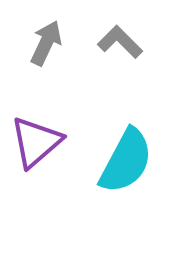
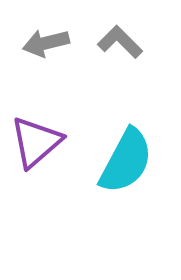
gray arrow: rotated 129 degrees counterclockwise
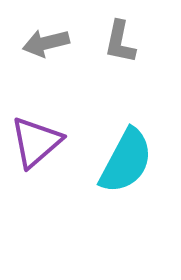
gray L-shape: rotated 123 degrees counterclockwise
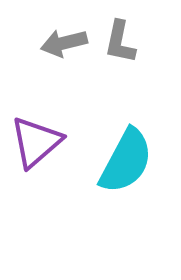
gray arrow: moved 18 px right
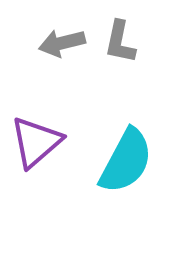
gray arrow: moved 2 px left
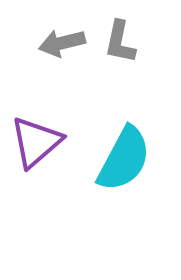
cyan semicircle: moved 2 px left, 2 px up
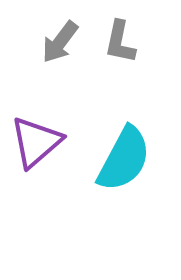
gray arrow: moved 2 px left, 1 px up; rotated 39 degrees counterclockwise
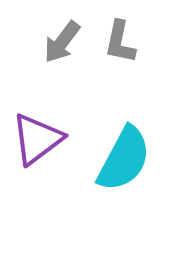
gray arrow: moved 2 px right
purple triangle: moved 1 px right, 3 px up; rotated 4 degrees clockwise
